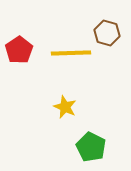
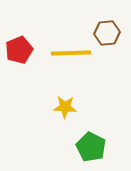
brown hexagon: rotated 20 degrees counterclockwise
red pentagon: rotated 12 degrees clockwise
yellow star: rotated 20 degrees counterclockwise
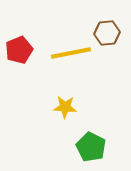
yellow line: rotated 9 degrees counterclockwise
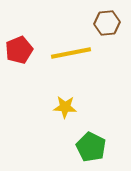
brown hexagon: moved 10 px up
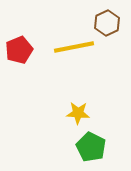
brown hexagon: rotated 20 degrees counterclockwise
yellow line: moved 3 px right, 6 px up
yellow star: moved 13 px right, 6 px down
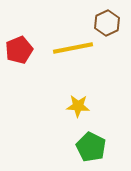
yellow line: moved 1 px left, 1 px down
yellow star: moved 7 px up
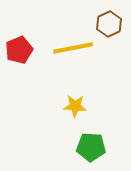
brown hexagon: moved 2 px right, 1 px down
yellow star: moved 3 px left
green pentagon: rotated 24 degrees counterclockwise
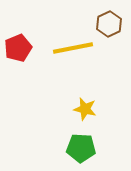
red pentagon: moved 1 px left, 2 px up
yellow star: moved 10 px right, 3 px down; rotated 10 degrees clockwise
green pentagon: moved 10 px left, 1 px down
